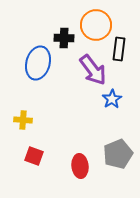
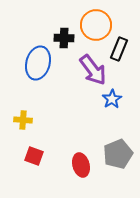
black rectangle: rotated 15 degrees clockwise
red ellipse: moved 1 px right, 1 px up; rotated 10 degrees counterclockwise
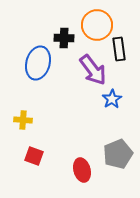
orange circle: moved 1 px right
black rectangle: rotated 30 degrees counterclockwise
red ellipse: moved 1 px right, 5 px down
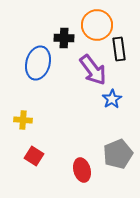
red square: rotated 12 degrees clockwise
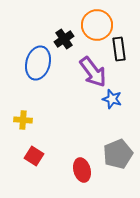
black cross: moved 1 px down; rotated 36 degrees counterclockwise
purple arrow: moved 2 px down
blue star: rotated 24 degrees counterclockwise
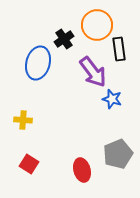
red square: moved 5 px left, 8 px down
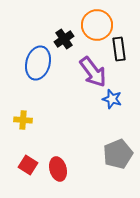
red square: moved 1 px left, 1 px down
red ellipse: moved 24 px left, 1 px up
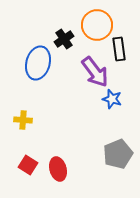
purple arrow: moved 2 px right
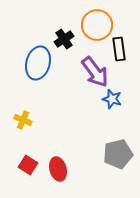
yellow cross: rotated 18 degrees clockwise
gray pentagon: rotated 8 degrees clockwise
